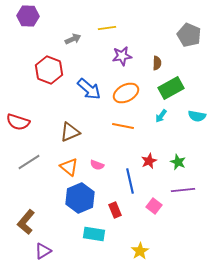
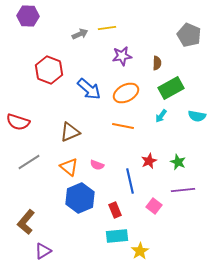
gray arrow: moved 7 px right, 5 px up
cyan rectangle: moved 23 px right, 2 px down; rotated 15 degrees counterclockwise
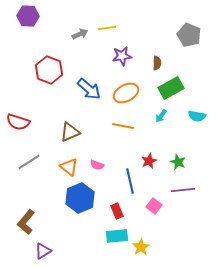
red rectangle: moved 2 px right, 1 px down
yellow star: moved 1 px right, 4 px up
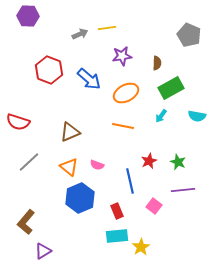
blue arrow: moved 10 px up
gray line: rotated 10 degrees counterclockwise
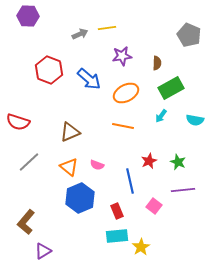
cyan semicircle: moved 2 px left, 4 px down
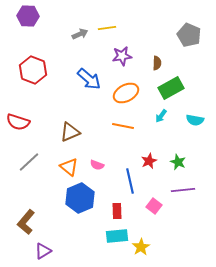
red hexagon: moved 16 px left
red rectangle: rotated 21 degrees clockwise
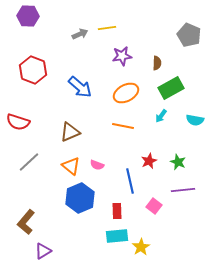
blue arrow: moved 9 px left, 8 px down
orange triangle: moved 2 px right, 1 px up
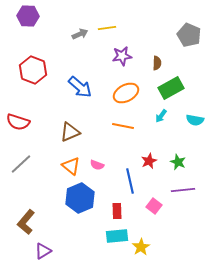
gray line: moved 8 px left, 2 px down
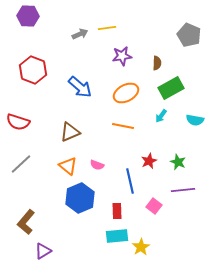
orange triangle: moved 3 px left
